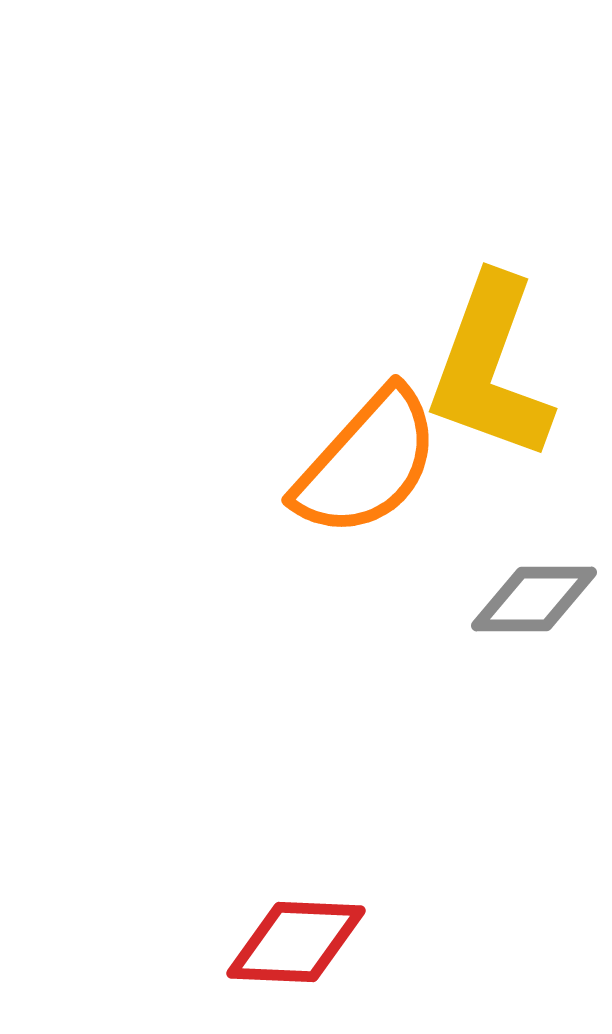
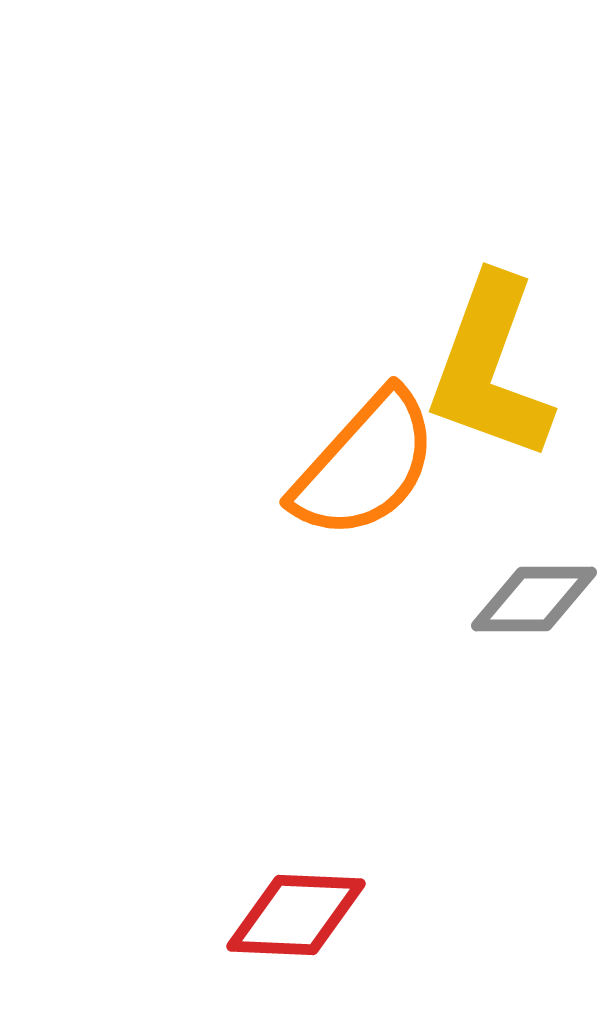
orange semicircle: moved 2 px left, 2 px down
red diamond: moved 27 px up
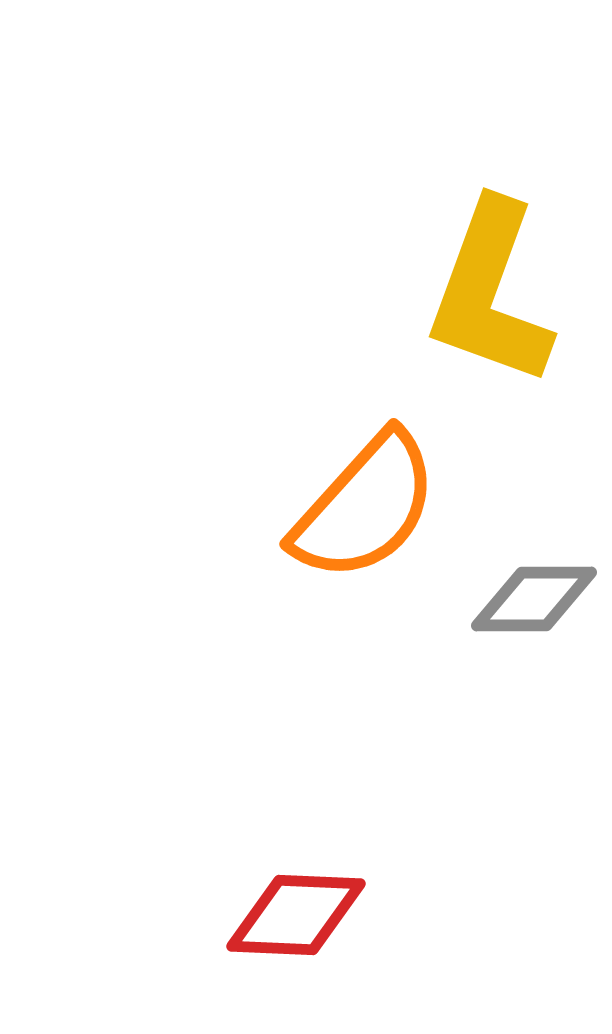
yellow L-shape: moved 75 px up
orange semicircle: moved 42 px down
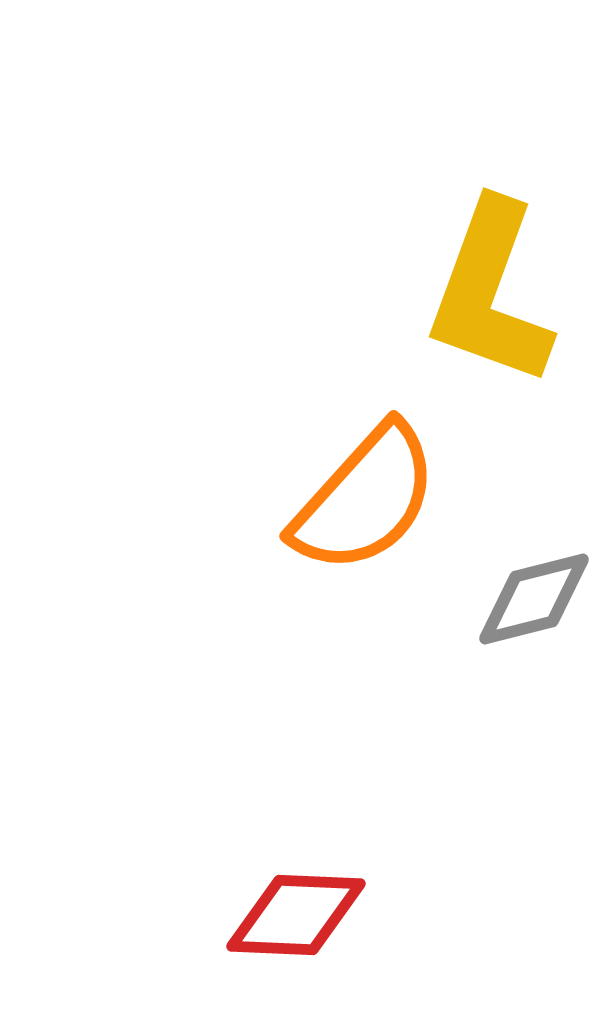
orange semicircle: moved 8 px up
gray diamond: rotated 14 degrees counterclockwise
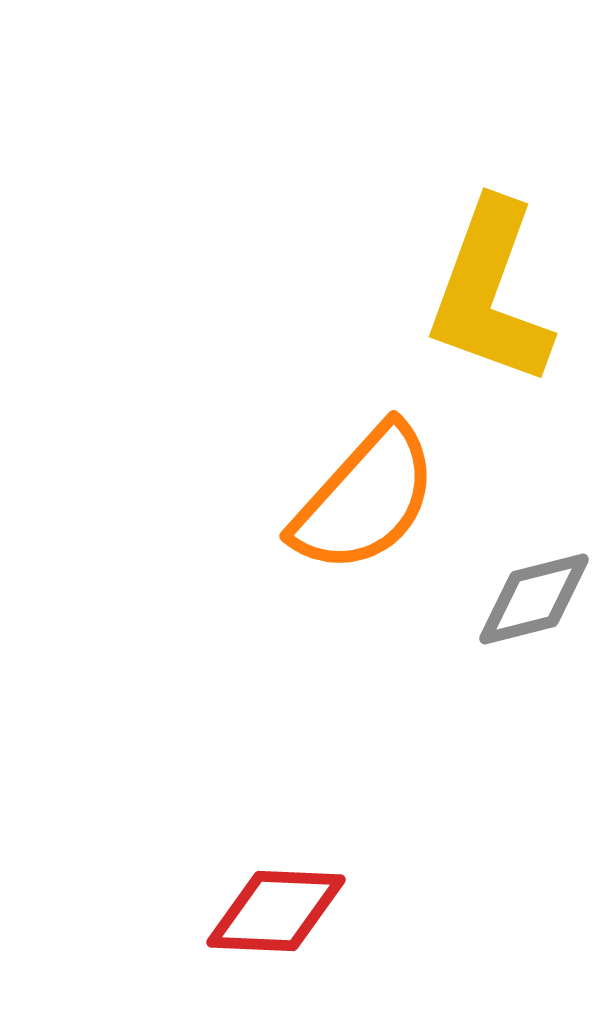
red diamond: moved 20 px left, 4 px up
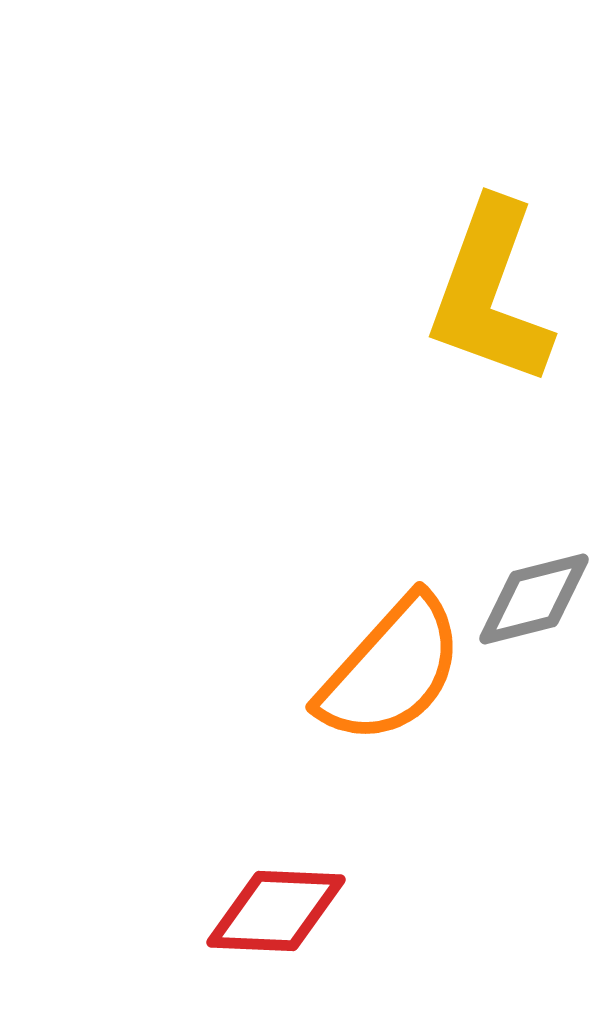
orange semicircle: moved 26 px right, 171 px down
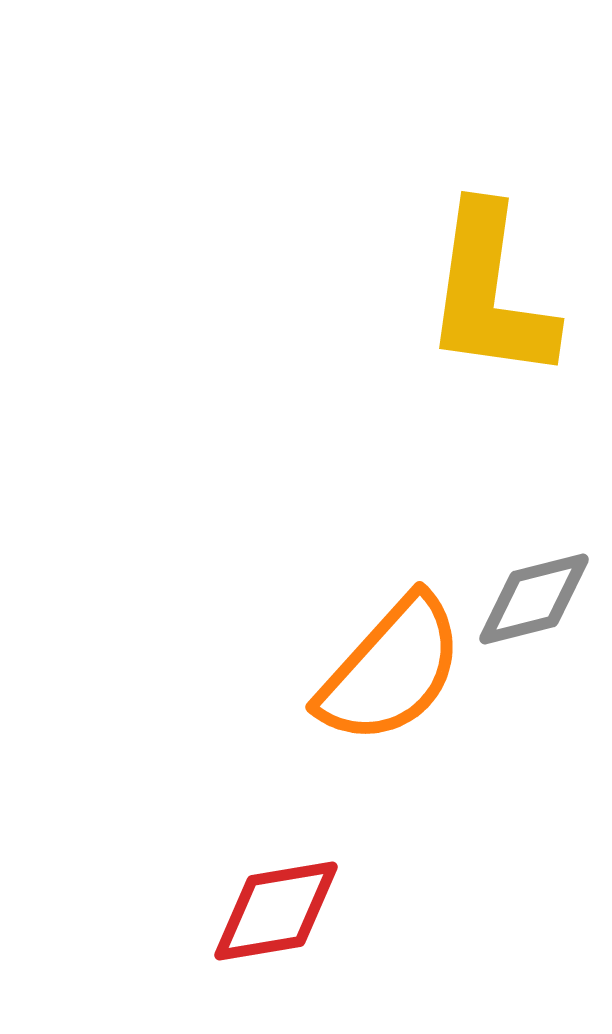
yellow L-shape: rotated 12 degrees counterclockwise
red diamond: rotated 12 degrees counterclockwise
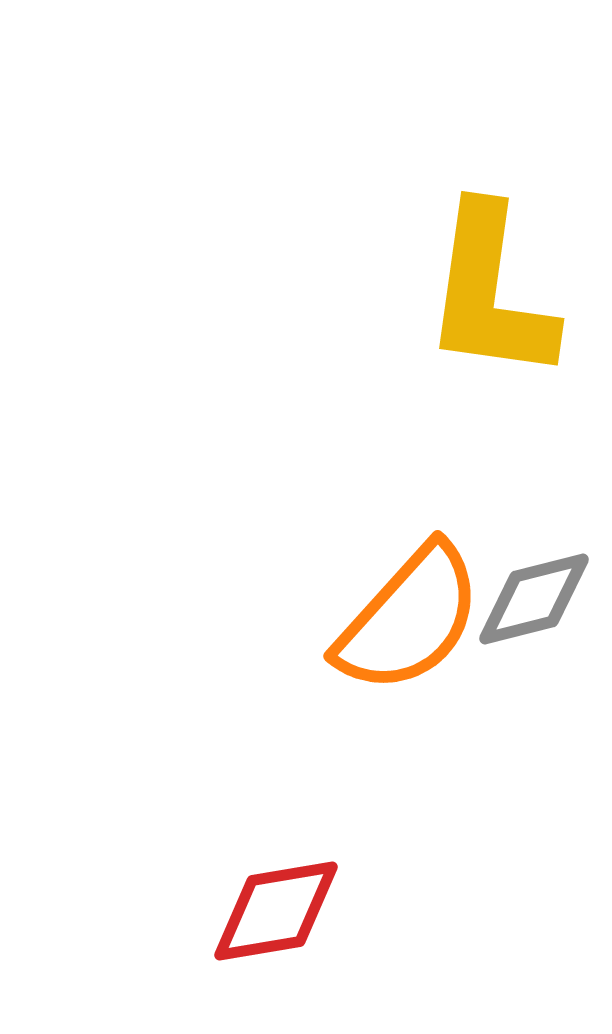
orange semicircle: moved 18 px right, 51 px up
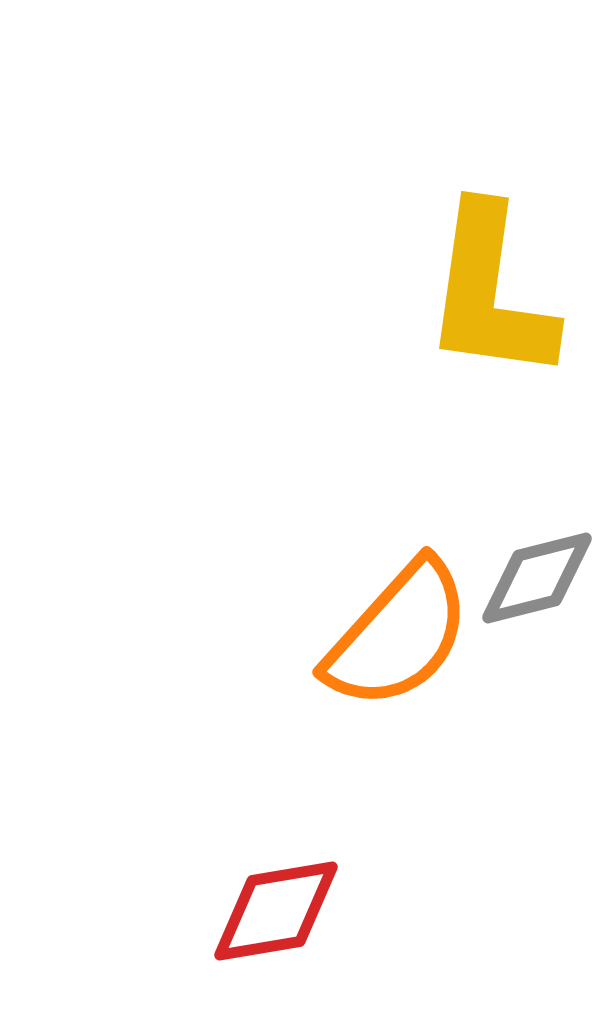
gray diamond: moved 3 px right, 21 px up
orange semicircle: moved 11 px left, 16 px down
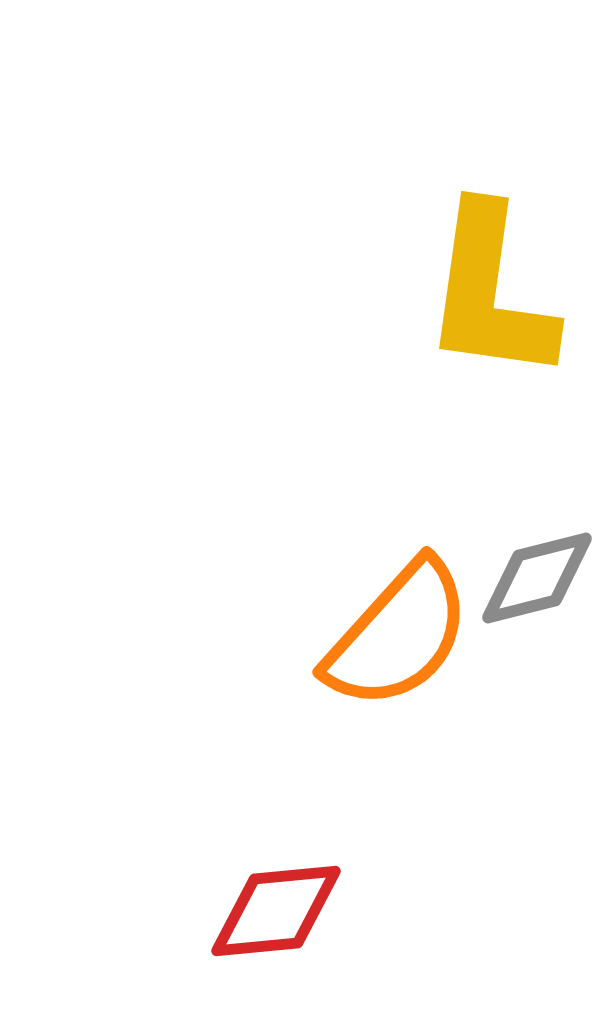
red diamond: rotated 4 degrees clockwise
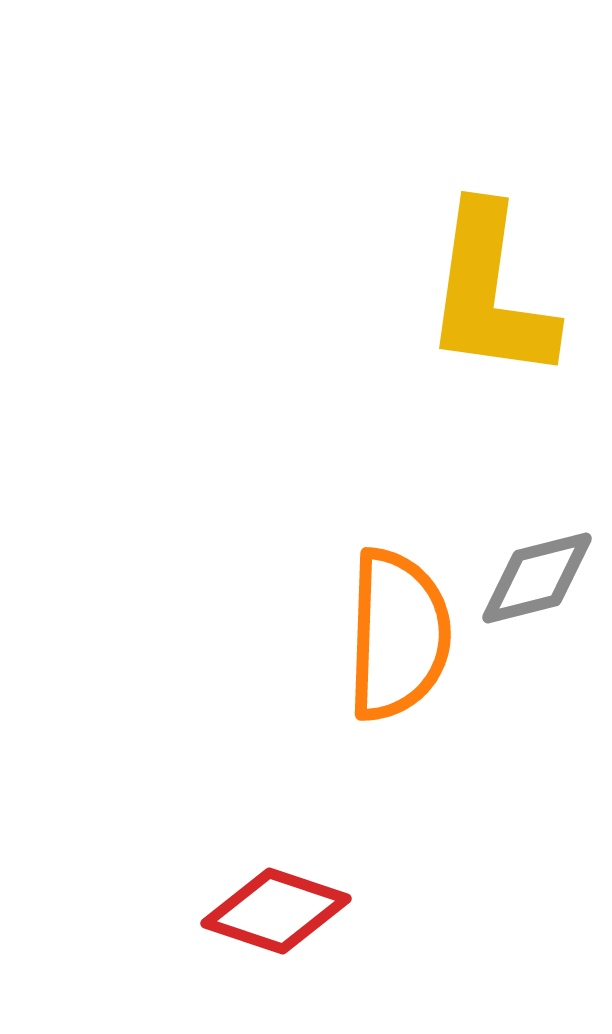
orange semicircle: rotated 40 degrees counterclockwise
red diamond: rotated 24 degrees clockwise
